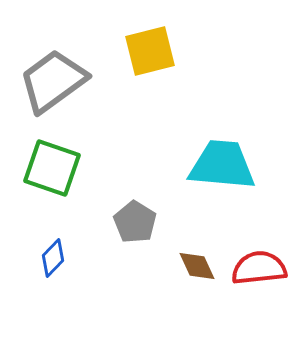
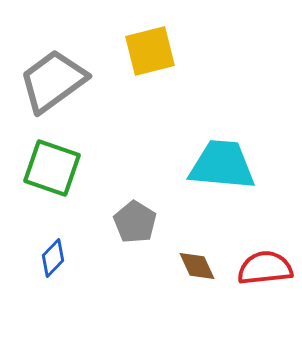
red semicircle: moved 6 px right
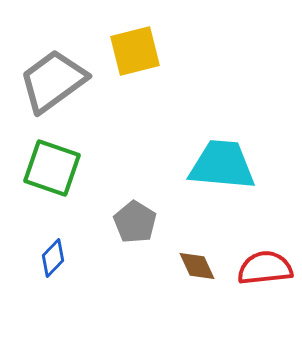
yellow square: moved 15 px left
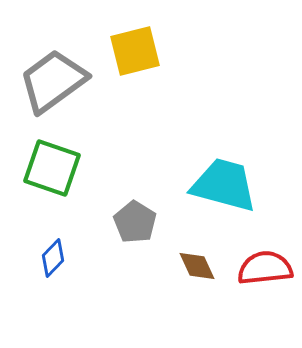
cyan trapezoid: moved 2 px right, 20 px down; rotated 10 degrees clockwise
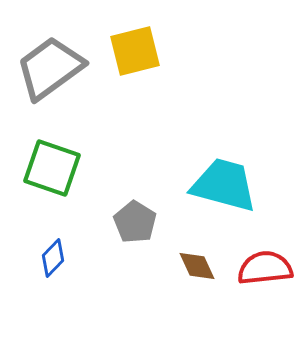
gray trapezoid: moved 3 px left, 13 px up
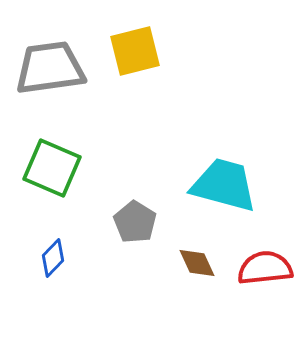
gray trapezoid: rotated 28 degrees clockwise
green square: rotated 4 degrees clockwise
brown diamond: moved 3 px up
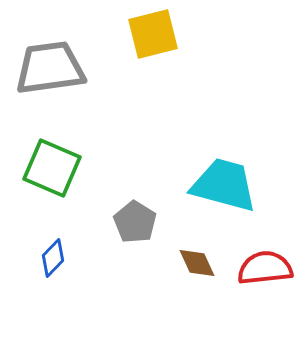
yellow square: moved 18 px right, 17 px up
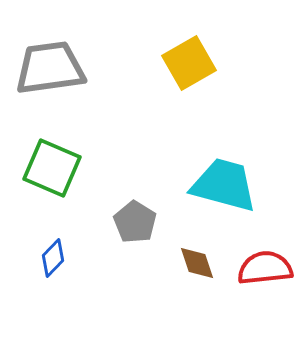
yellow square: moved 36 px right, 29 px down; rotated 16 degrees counterclockwise
brown diamond: rotated 6 degrees clockwise
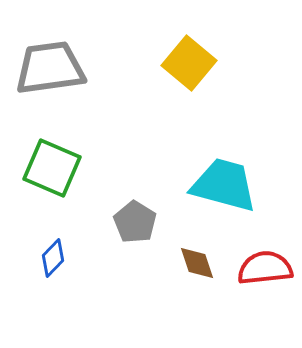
yellow square: rotated 20 degrees counterclockwise
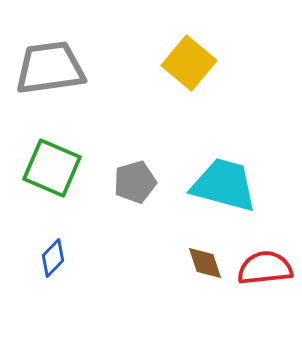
gray pentagon: moved 40 px up; rotated 24 degrees clockwise
brown diamond: moved 8 px right
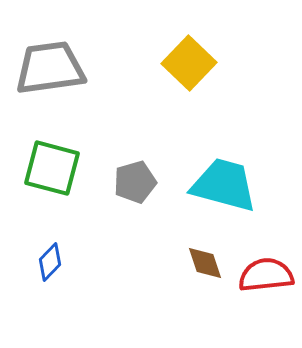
yellow square: rotated 4 degrees clockwise
green square: rotated 8 degrees counterclockwise
blue diamond: moved 3 px left, 4 px down
red semicircle: moved 1 px right, 7 px down
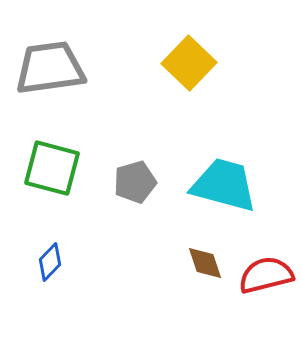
red semicircle: rotated 8 degrees counterclockwise
